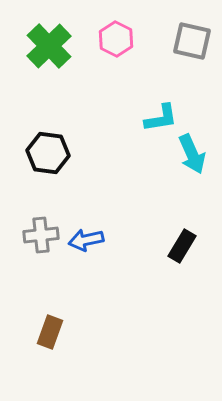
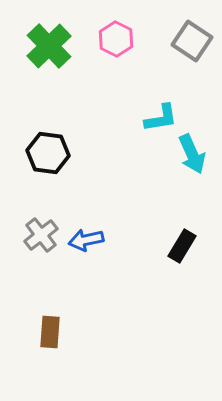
gray square: rotated 21 degrees clockwise
gray cross: rotated 32 degrees counterclockwise
brown rectangle: rotated 16 degrees counterclockwise
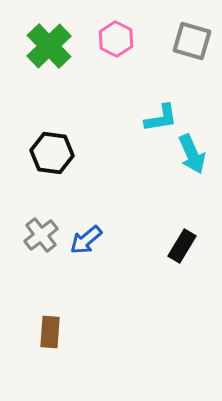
gray square: rotated 18 degrees counterclockwise
black hexagon: moved 4 px right
blue arrow: rotated 28 degrees counterclockwise
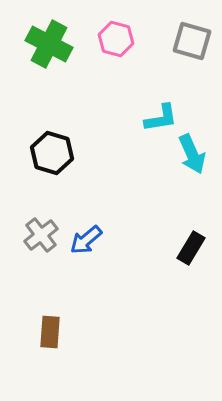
pink hexagon: rotated 12 degrees counterclockwise
green cross: moved 2 px up; rotated 18 degrees counterclockwise
black hexagon: rotated 9 degrees clockwise
black rectangle: moved 9 px right, 2 px down
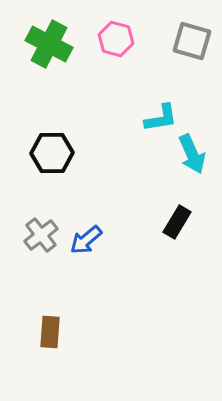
black hexagon: rotated 18 degrees counterclockwise
black rectangle: moved 14 px left, 26 px up
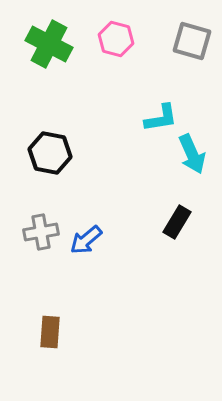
black hexagon: moved 2 px left; rotated 12 degrees clockwise
gray cross: moved 3 px up; rotated 28 degrees clockwise
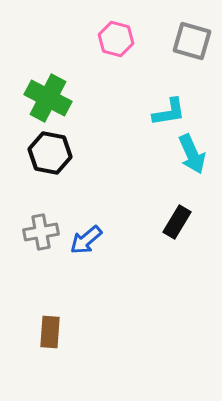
green cross: moved 1 px left, 54 px down
cyan L-shape: moved 8 px right, 6 px up
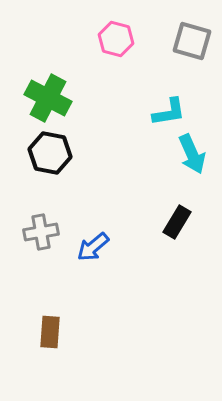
blue arrow: moved 7 px right, 7 px down
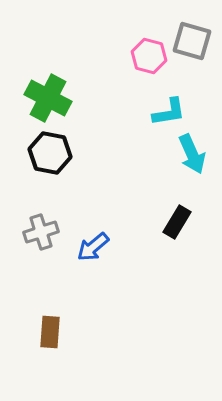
pink hexagon: moved 33 px right, 17 px down
gray cross: rotated 8 degrees counterclockwise
